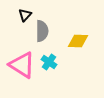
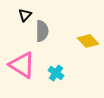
yellow diamond: moved 10 px right; rotated 45 degrees clockwise
cyan cross: moved 7 px right, 11 px down
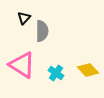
black triangle: moved 1 px left, 3 px down
yellow diamond: moved 29 px down
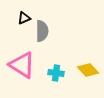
black triangle: rotated 24 degrees clockwise
cyan cross: rotated 28 degrees counterclockwise
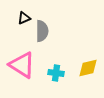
yellow diamond: moved 2 px up; rotated 60 degrees counterclockwise
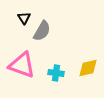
black triangle: rotated 40 degrees counterclockwise
gray semicircle: rotated 30 degrees clockwise
pink triangle: rotated 12 degrees counterclockwise
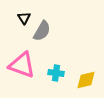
yellow diamond: moved 2 px left, 12 px down
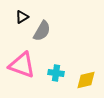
black triangle: moved 2 px left, 1 px up; rotated 32 degrees clockwise
